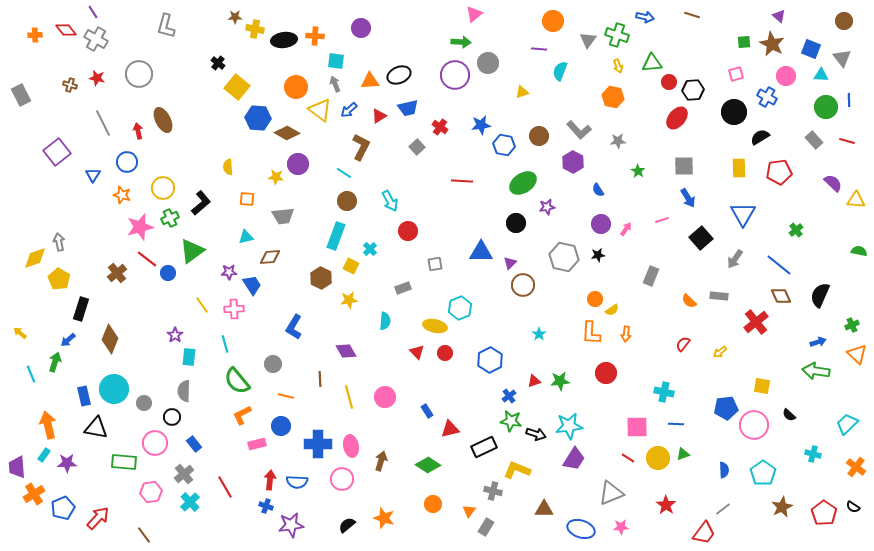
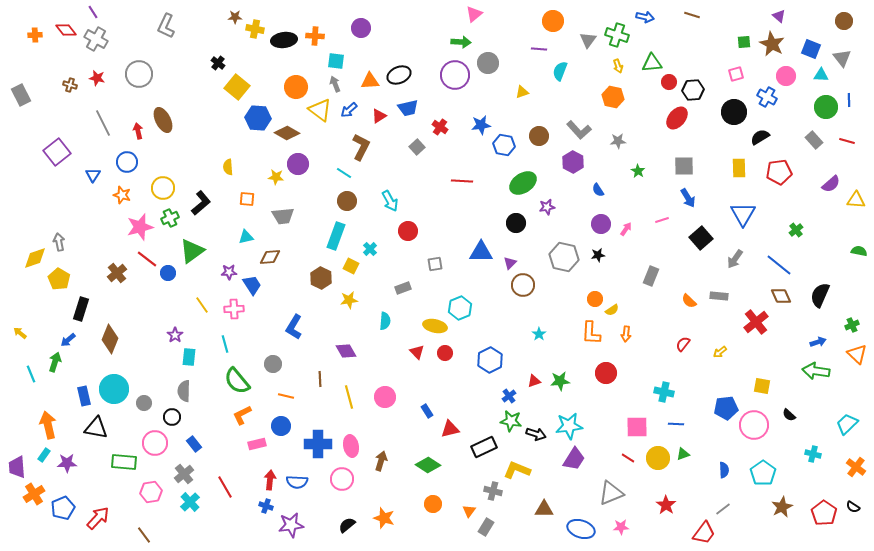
gray L-shape at (166, 26): rotated 10 degrees clockwise
purple semicircle at (833, 183): moved 2 px left, 1 px down; rotated 96 degrees clockwise
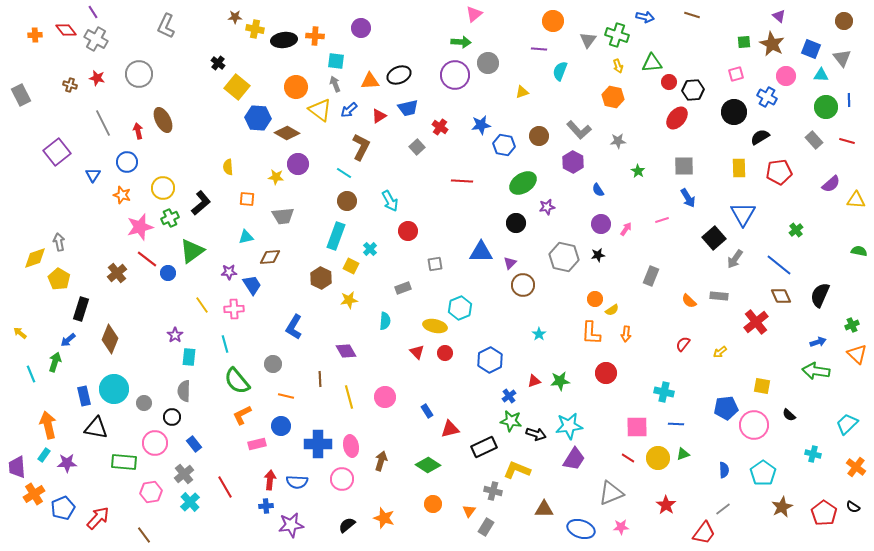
black square at (701, 238): moved 13 px right
blue cross at (266, 506): rotated 24 degrees counterclockwise
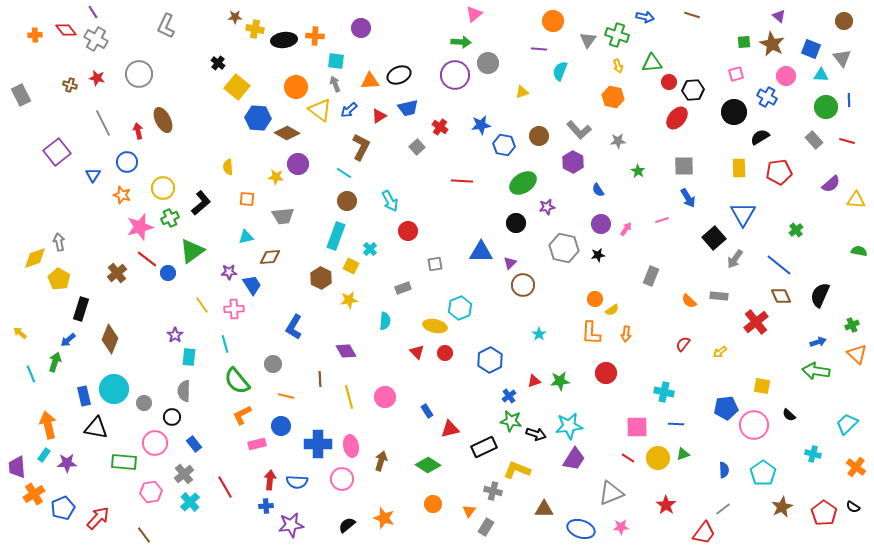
gray hexagon at (564, 257): moved 9 px up
